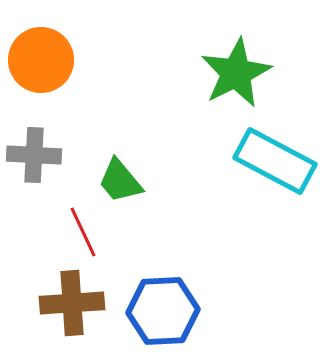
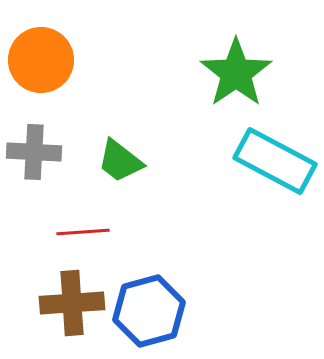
green star: rotated 8 degrees counterclockwise
gray cross: moved 3 px up
green trapezoid: moved 20 px up; rotated 12 degrees counterclockwise
red line: rotated 69 degrees counterclockwise
blue hexagon: moved 14 px left; rotated 12 degrees counterclockwise
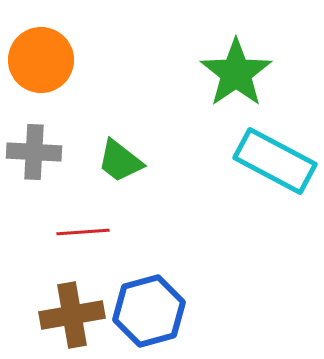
brown cross: moved 12 px down; rotated 6 degrees counterclockwise
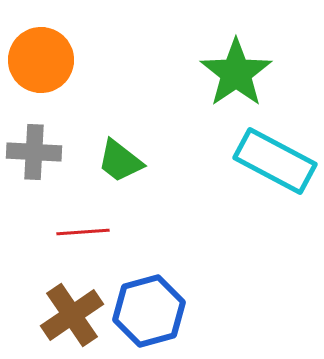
brown cross: rotated 24 degrees counterclockwise
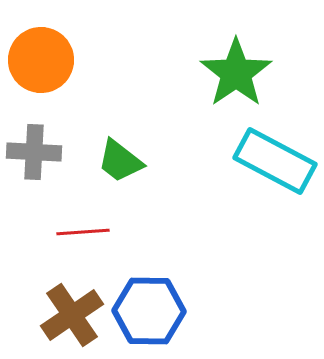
blue hexagon: rotated 16 degrees clockwise
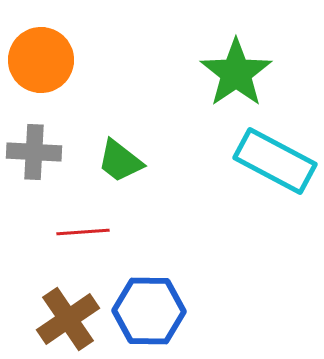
brown cross: moved 4 px left, 4 px down
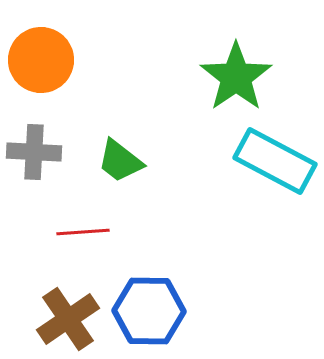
green star: moved 4 px down
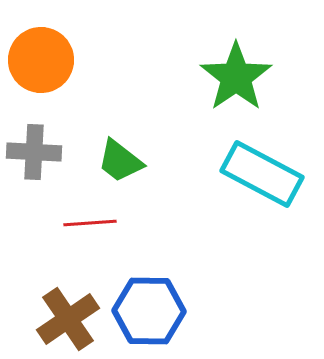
cyan rectangle: moved 13 px left, 13 px down
red line: moved 7 px right, 9 px up
